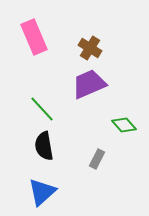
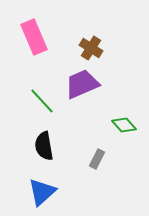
brown cross: moved 1 px right
purple trapezoid: moved 7 px left
green line: moved 8 px up
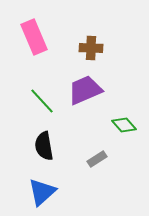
brown cross: rotated 30 degrees counterclockwise
purple trapezoid: moved 3 px right, 6 px down
gray rectangle: rotated 30 degrees clockwise
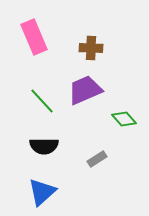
green diamond: moved 6 px up
black semicircle: rotated 80 degrees counterclockwise
